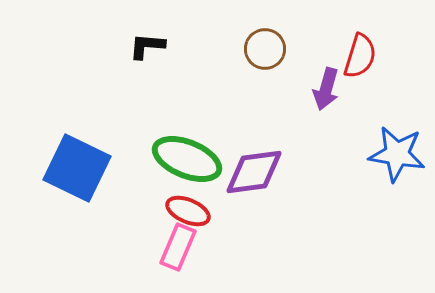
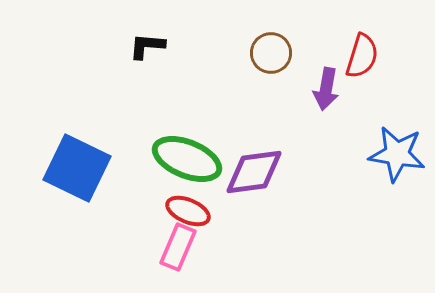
brown circle: moved 6 px right, 4 px down
red semicircle: moved 2 px right
purple arrow: rotated 6 degrees counterclockwise
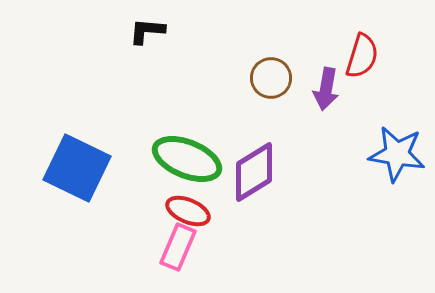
black L-shape: moved 15 px up
brown circle: moved 25 px down
purple diamond: rotated 24 degrees counterclockwise
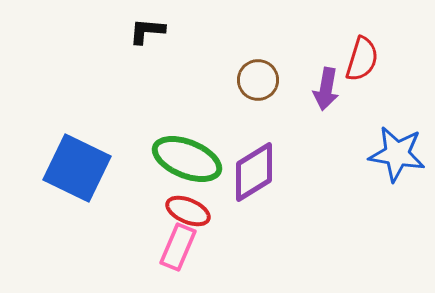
red semicircle: moved 3 px down
brown circle: moved 13 px left, 2 px down
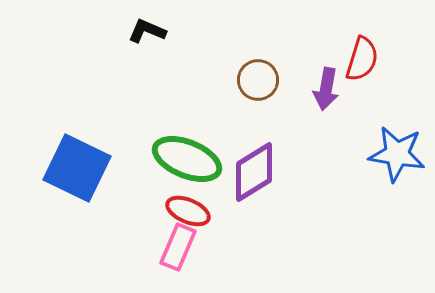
black L-shape: rotated 18 degrees clockwise
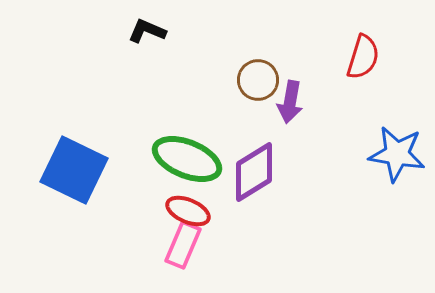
red semicircle: moved 1 px right, 2 px up
purple arrow: moved 36 px left, 13 px down
blue square: moved 3 px left, 2 px down
pink rectangle: moved 5 px right, 2 px up
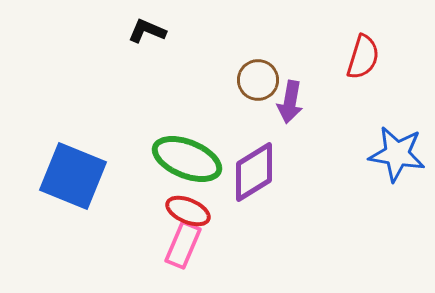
blue square: moved 1 px left, 6 px down; rotated 4 degrees counterclockwise
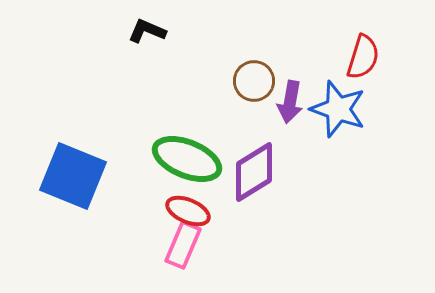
brown circle: moved 4 px left, 1 px down
blue star: moved 59 px left, 45 px up; rotated 10 degrees clockwise
